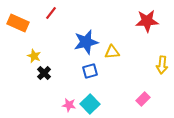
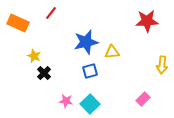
pink star: moved 3 px left, 4 px up
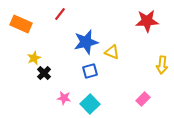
red line: moved 9 px right, 1 px down
orange rectangle: moved 3 px right, 1 px down
yellow triangle: rotated 28 degrees clockwise
yellow star: moved 2 px down; rotated 24 degrees clockwise
pink star: moved 2 px left, 3 px up
